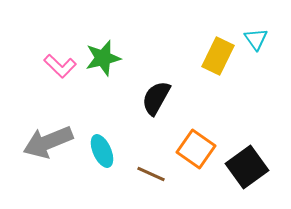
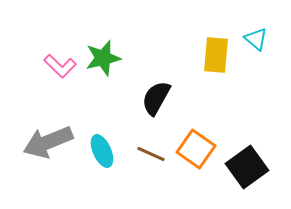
cyan triangle: rotated 15 degrees counterclockwise
yellow rectangle: moved 2 px left, 1 px up; rotated 21 degrees counterclockwise
brown line: moved 20 px up
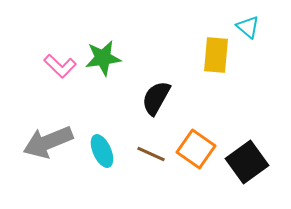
cyan triangle: moved 8 px left, 12 px up
green star: rotated 6 degrees clockwise
black square: moved 5 px up
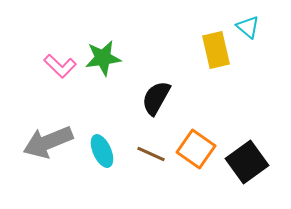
yellow rectangle: moved 5 px up; rotated 18 degrees counterclockwise
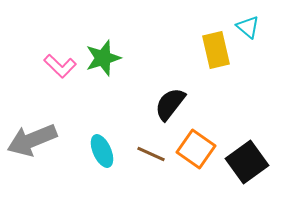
green star: rotated 9 degrees counterclockwise
black semicircle: moved 14 px right, 6 px down; rotated 9 degrees clockwise
gray arrow: moved 16 px left, 2 px up
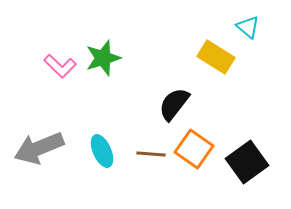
yellow rectangle: moved 7 px down; rotated 45 degrees counterclockwise
black semicircle: moved 4 px right
gray arrow: moved 7 px right, 8 px down
orange square: moved 2 px left
brown line: rotated 20 degrees counterclockwise
